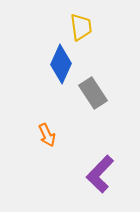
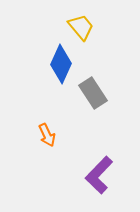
yellow trapezoid: rotated 32 degrees counterclockwise
purple L-shape: moved 1 px left, 1 px down
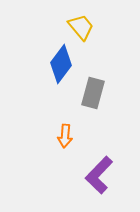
blue diamond: rotated 12 degrees clockwise
gray rectangle: rotated 48 degrees clockwise
orange arrow: moved 18 px right, 1 px down; rotated 30 degrees clockwise
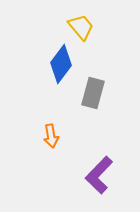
orange arrow: moved 14 px left; rotated 15 degrees counterclockwise
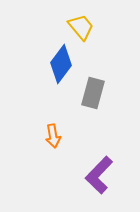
orange arrow: moved 2 px right
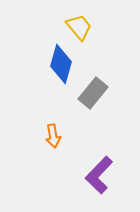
yellow trapezoid: moved 2 px left
blue diamond: rotated 21 degrees counterclockwise
gray rectangle: rotated 24 degrees clockwise
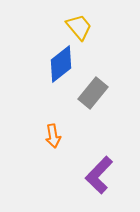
blue diamond: rotated 36 degrees clockwise
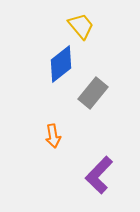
yellow trapezoid: moved 2 px right, 1 px up
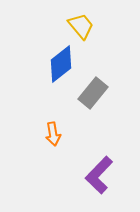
orange arrow: moved 2 px up
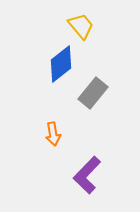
purple L-shape: moved 12 px left
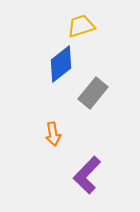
yellow trapezoid: rotated 68 degrees counterclockwise
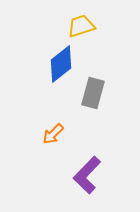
gray rectangle: rotated 24 degrees counterclockwise
orange arrow: rotated 55 degrees clockwise
